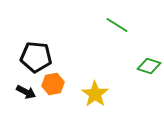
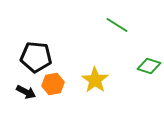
yellow star: moved 14 px up
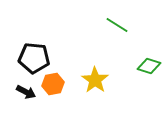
black pentagon: moved 2 px left, 1 px down
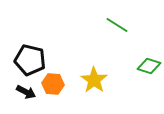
black pentagon: moved 4 px left, 2 px down; rotated 8 degrees clockwise
yellow star: moved 1 px left
orange hexagon: rotated 15 degrees clockwise
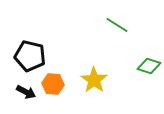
black pentagon: moved 4 px up
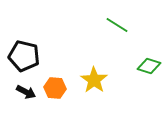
black pentagon: moved 6 px left
orange hexagon: moved 2 px right, 4 px down
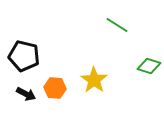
black arrow: moved 2 px down
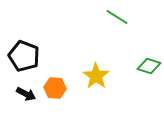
green line: moved 8 px up
black pentagon: rotated 8 degrees clockwise
yellow star: moved 2 px right, 4 px up
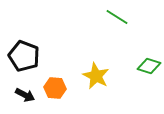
yellow star: rotated 8 degrees counterclockwise
black arrow: moved 1 px left, 1 px down
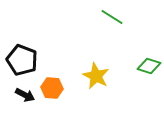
green line: moved 5 px left
black pentagon: moved 2 px left, 4 px down
orange hexagon: moved 3 px left
